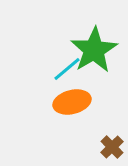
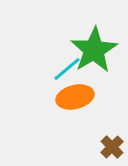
orange ellipse: moved 3 px right, 5 px up
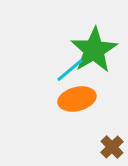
cyan line: moved 3 px right, 1 px down
orange ellipse: moved 2 px right, 2 px down
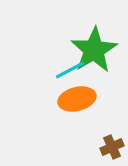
cyan line: rotated 12 degrees clockwise
brown cross: rotated 20 degrees clockwise
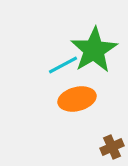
cyan line: moved 7 px left, 5 px up
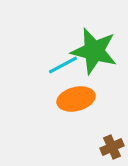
green star: moved 1 px down; rotated 27 degrees counterclockwise
orange ellipse: moved 1 px left
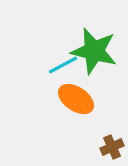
orange ellipse: rotated 48 degrees clockwise
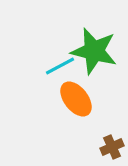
cyan line: moved 3 px left, 1 px down
orange ellipse: rotated 18 degrees clockwise
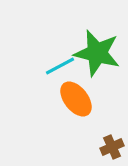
green star: moved 3 px right, 2 px down
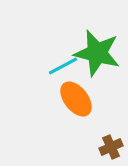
cyan line: moved 3 px right
brown cross: moved 1 px left
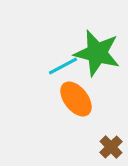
brown cross: rotated 20 degrees counterclockwise
